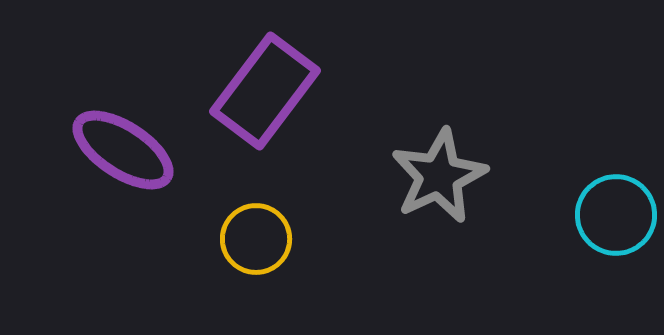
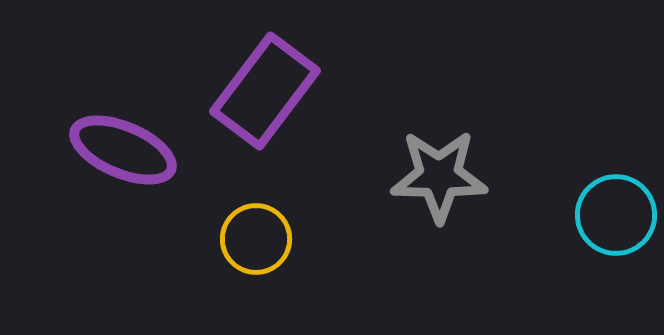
purple ellipse: rotated 10 degrees counterclockwise
gray star: rotated 26 degrees clockwise
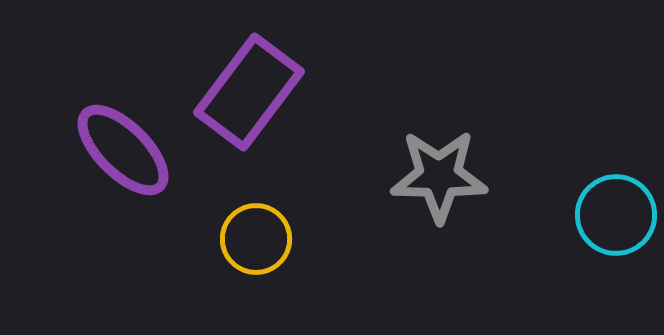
purple rectangle: moved 16 px left, 1 px down
purple ellipse: rotated 22 degrees clockwise
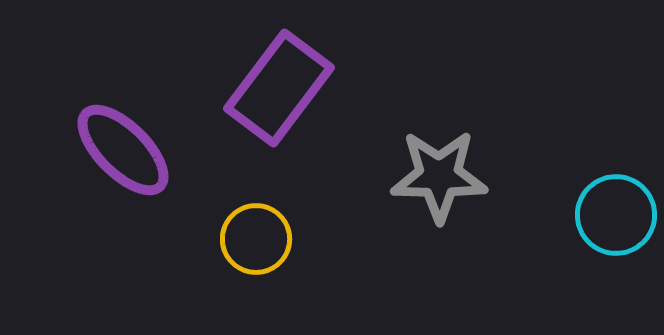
purple rectangle: moved 30 px right, 4 px up
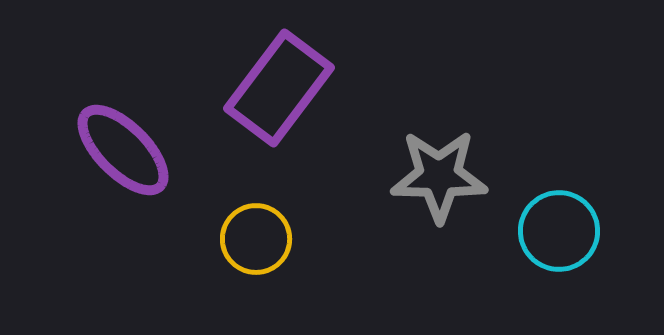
cyan circle: moved 57 px left, 16 px down
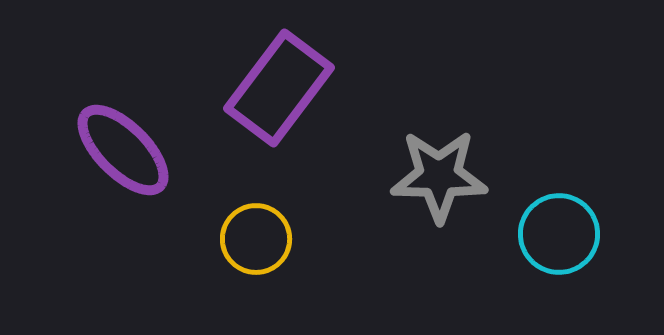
cyan circle: moved 3 px down
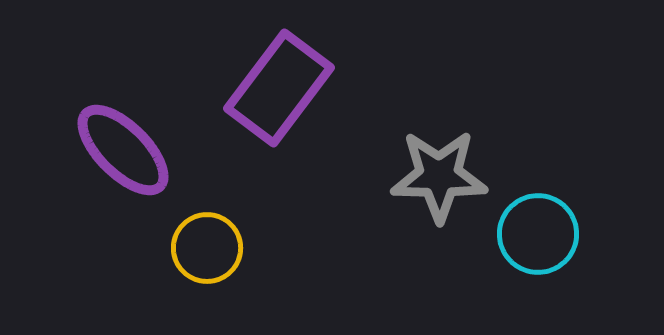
cyan circle: moved 21 px left
yellow circle: moved 49 px left, 9 px down
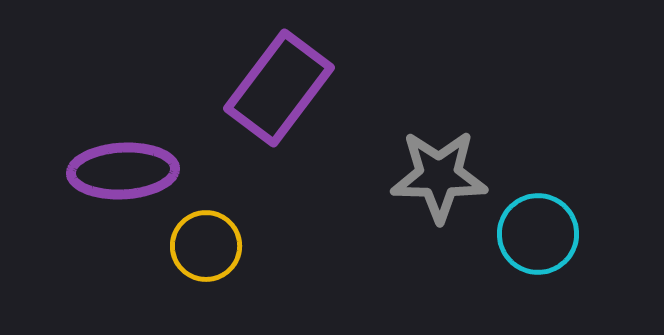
purple ellipse: moved 21 px down; rotated 48 degrees counterclockwise
yellow circle: moved 1 px left, 2 px up
